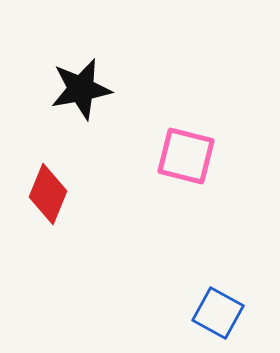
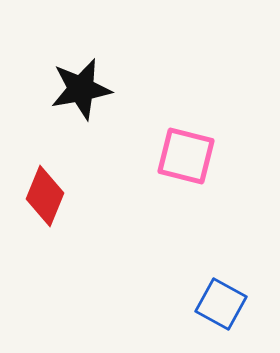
red diamond: moved 3 px left, 2 px down
blue square: moved 3 px right, 9 px up
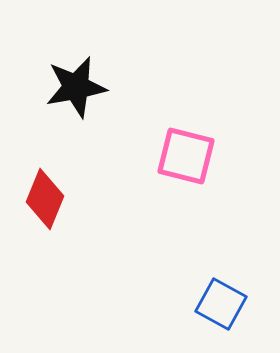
black star: moved 5 px left, 2 px up
red diamond: moved 3 px down
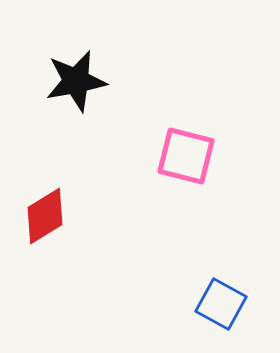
black star: moved 6 px up
red diamond: moved 17 px down; rotated 36 degrees clockwise
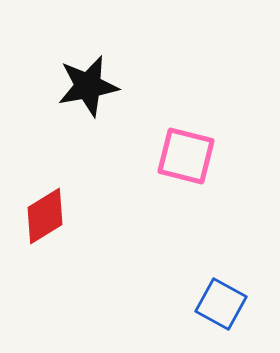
black star: moved 12 px right, 5 px down
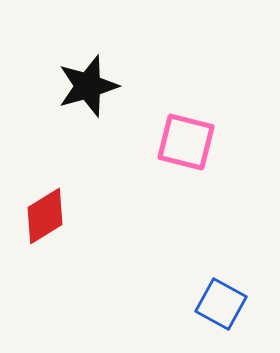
black star: rotated 6 degrees counterclockwise
pink square: moved 14 px up
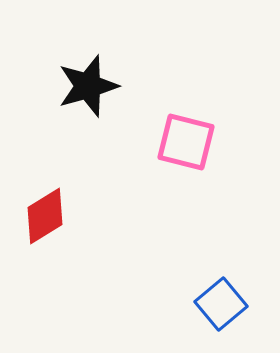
blue square: rotated 21 degrees clockwise
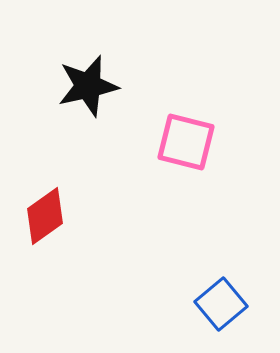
black star: rotated 4 degrees clockwise
red diamond: rotated 4 degrees counterclockwise
